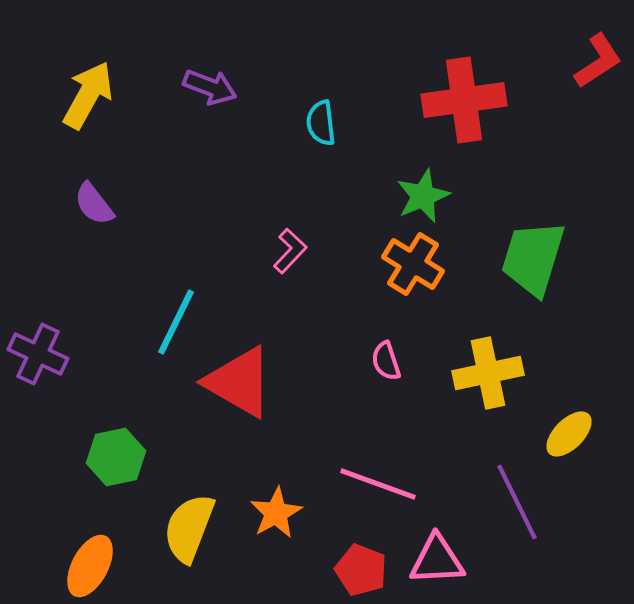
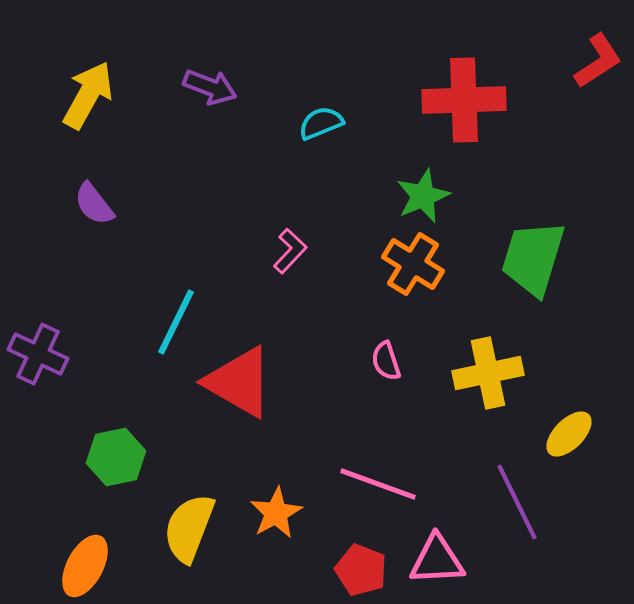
red cross: rotated 6 degrees clockwise
cyan semicircle: rotated 75 degrees clockwise
orange ellipse: moved 5 px left
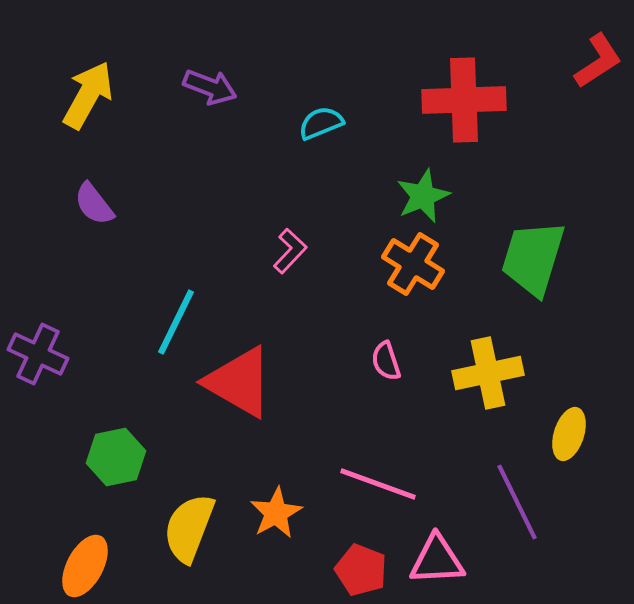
yellow ellipse: rotated 27 degrees counterclockwise
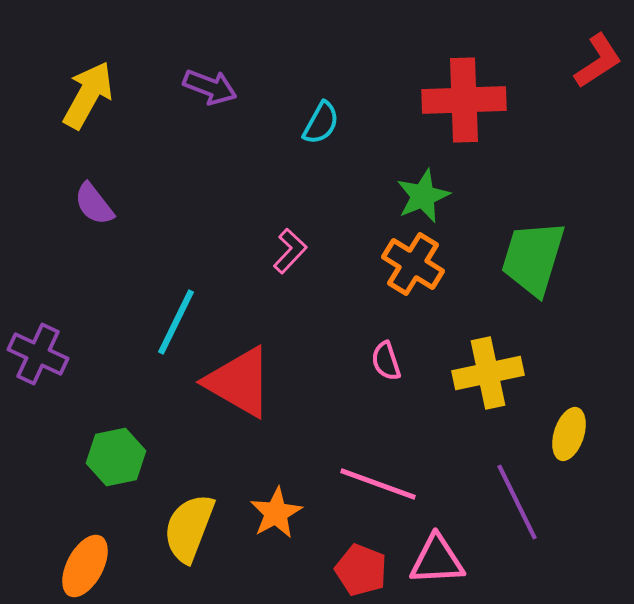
cyan semicircle: rotated 141 degrees clockwise
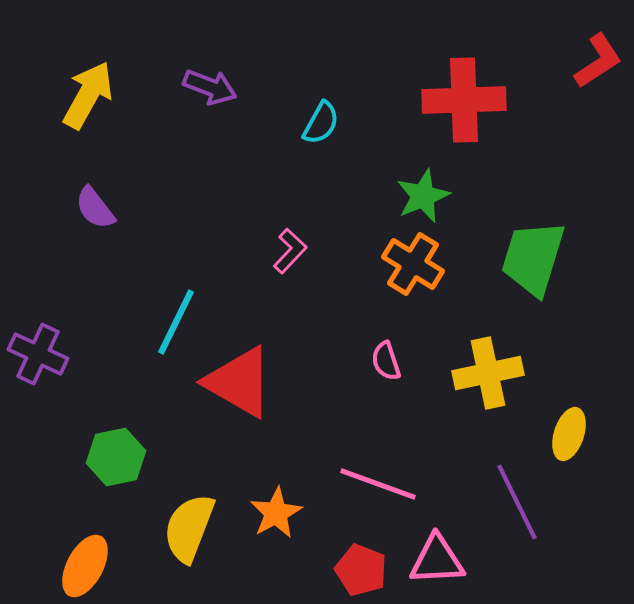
purple semicircle: moved 1 px right, 4 px down
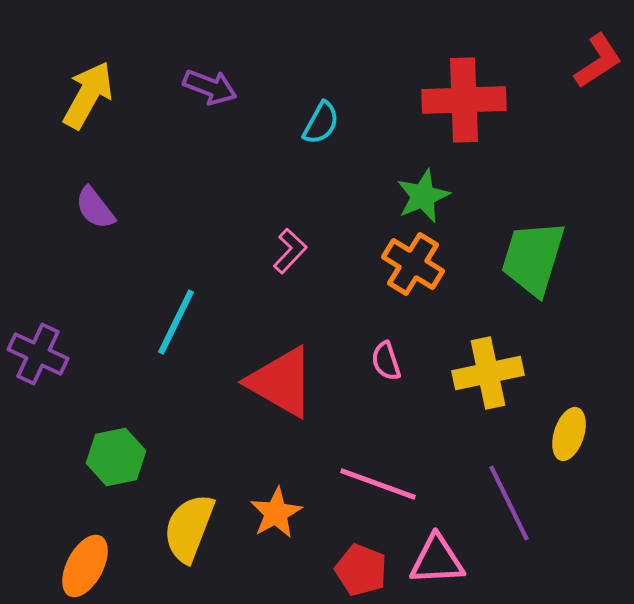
red triangle: moved 42 px right
purple line: moved 8 px left, 1 px down
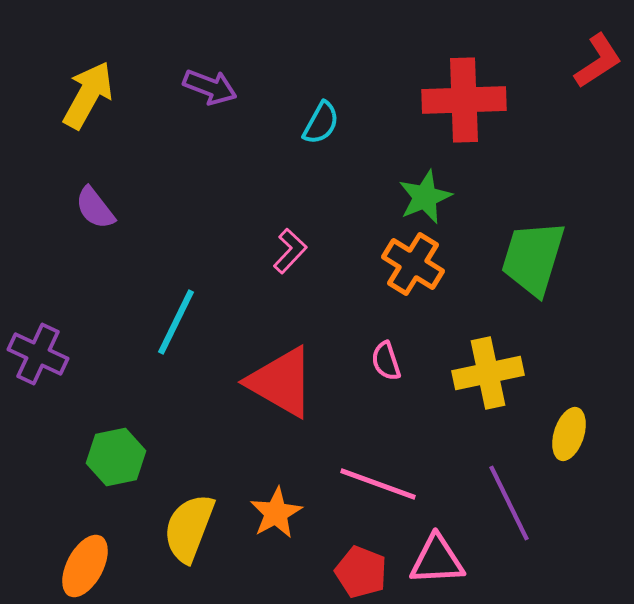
green star: moved 2 px right, 1 px down
red pentagon: moved 2 px down
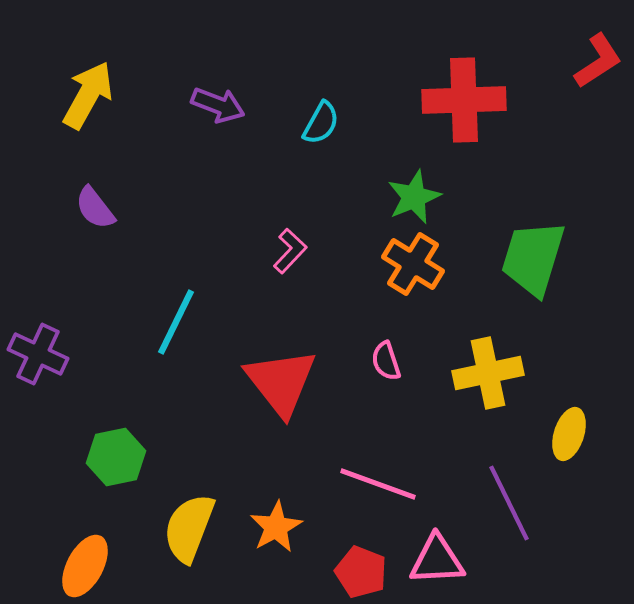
purple arrow: moved 8 px right, 18 px down
green star: moved 11 px left
red triangle: rotated 22 degrees clockwise
orange star: moved 14 px down
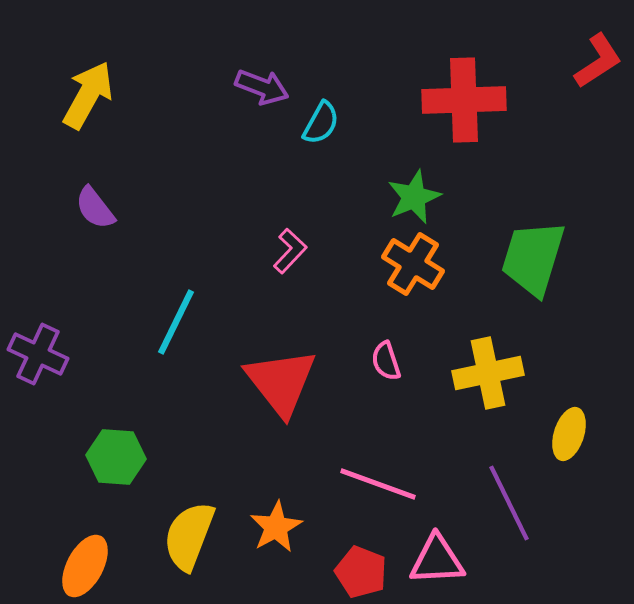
purple arrow: moved 44 px right, 18 px up
green hexagon: rotated 16 degrees clockwise
yellow semicircle: moved 8 px down
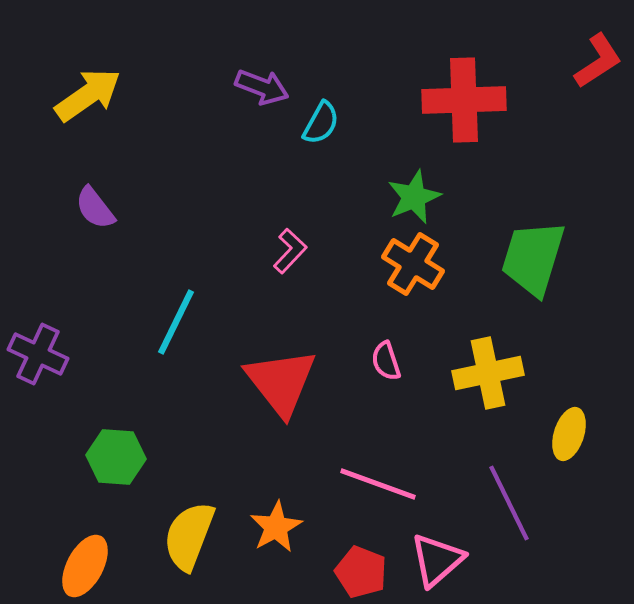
yellow arrow: rotated 26 degrees clockwise
pink triangle: rotated 38 degrees counterclockwise
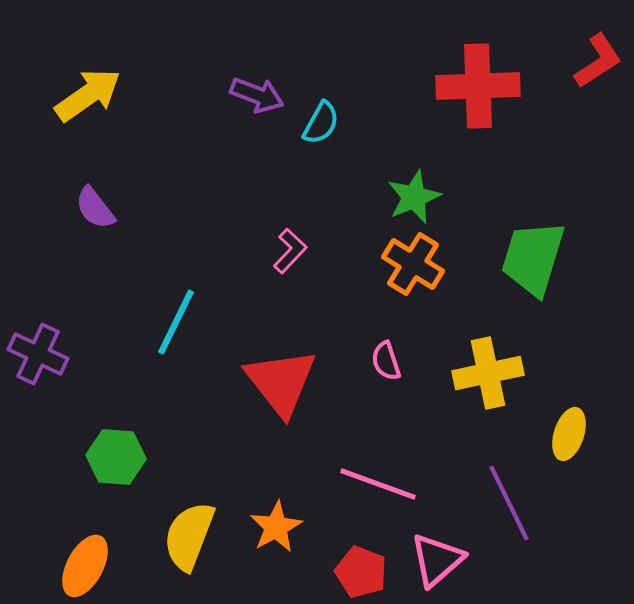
purple arrow: moved 5 px left, 8 px down
red cross: moved 14 px right, 14 px up
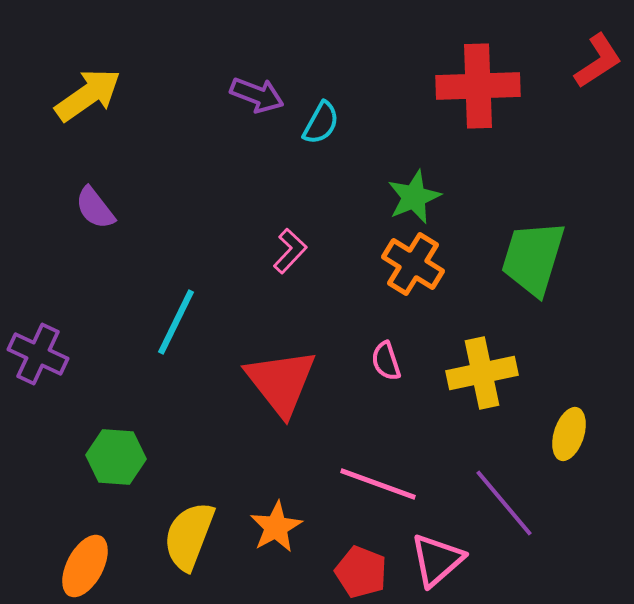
yellow cross: moved 6 px left
purple line: moved 5 px left; rotated 14 degrees counterclockwise
